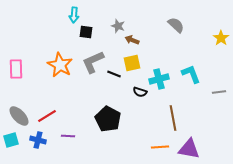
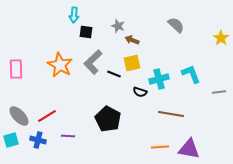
gray L-shape: rotated 20 degrees counterclockwise
brown line: moved 2 px left, 4 px up; rotated 70 degrees counterclockwise
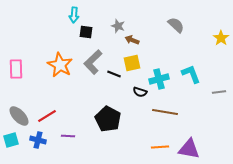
brown line: moved 6 px left, 2 px up
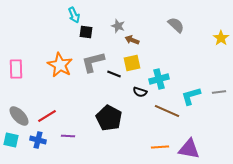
cyan arrow: rotated 28 degrees counterclockwise
gray L-shape: rotated 30 degrees clockwise
cyan L-shape: moved 22 px down; rotated 85 degrees counterclockwise
brown line: moved 2 px right, 1 px up; rotated 15 degrees clockwise
black pentagon: moved 1 px right, 1 px up
cyan square: rotated 28 degrees clockwise
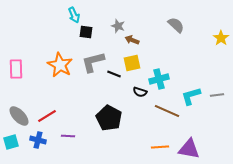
gray line: moved 2 px left, 3 px down
cyan square: moved 2 px down; rotated 28 degrees counterclockwise
